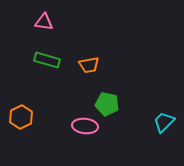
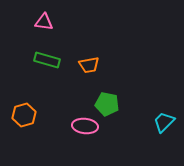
orange hexagon: moved 3 px right, 2 px up; rotated 10 degrees clockwise
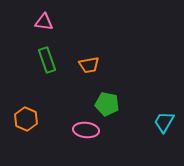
green rectangle: rotated 55 degrees clockwise
orange hexagon: moved 2 px right, 4 px down; rotated 20 degrees counterclockwise
cyan trapezoid: rotated 15 degrees counterclockwise
pink ellipse: moved 1 px right, 4 px down
